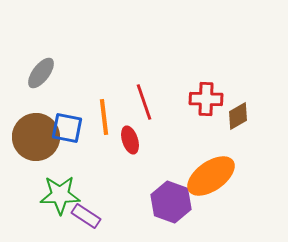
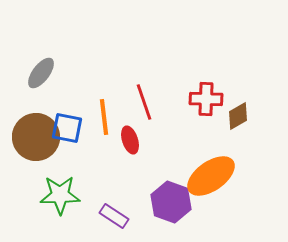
purple rectangle: moved 28 px right
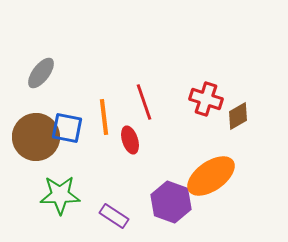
red cross: rotated 16 degrees clockwise
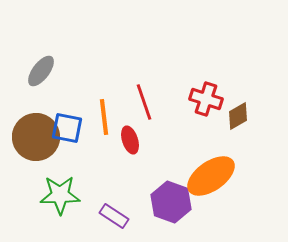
gray ellipse: moved 2 px up
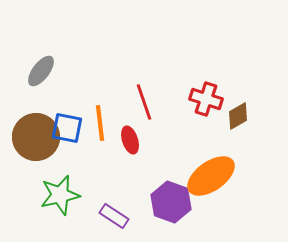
orange line: moved 4 px left, 6 px down
green star: rotated 12 degrees counterclockwise
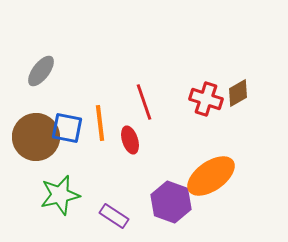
brown diamond: moved 23 px up
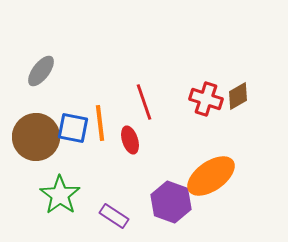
brown diamond: moved 3 px down
blue square: moved 6 px right
green star: rotated 24 degrees counterclockwise
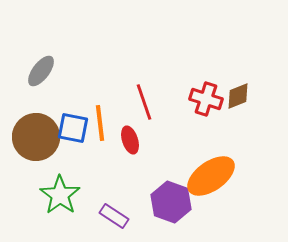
brown diamond: rotated 8 degrees clockwise
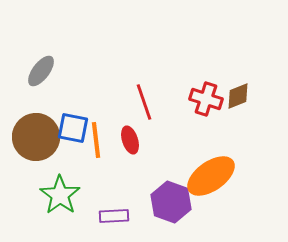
orange line: moved 4 px left, 17 px down
purple rectangle: rotated 36 degrees counterclockwise
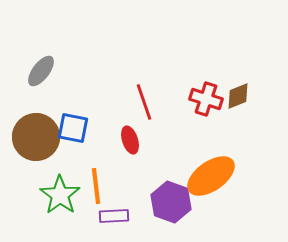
orange line: moved 46 px down
